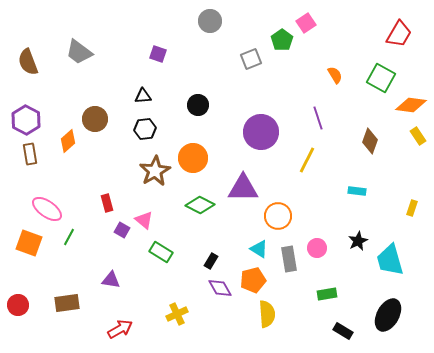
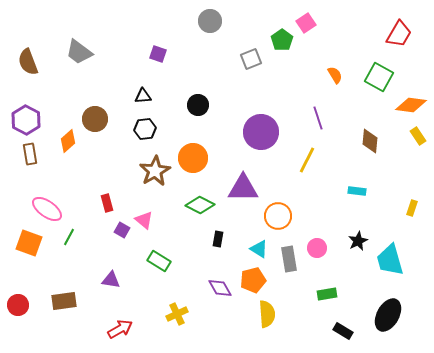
green square at (381, 78): moved 2 px left, 1 px up
brown diamond at (370, 141): rotated 15 degrees counterclockwise
green rectangle at (161, 252): moved 2 px left, 9 px down
black rectangle at (211, 261): moved 7 px right, 22 px up; rotated 21 degrees counterclockwise
brown rectangle at (67, 303): moved 3 px left, 2 px up
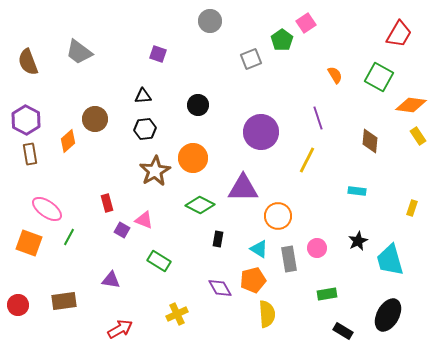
pink triangle at (144, 220): rotated 18 degrees counterclockwise
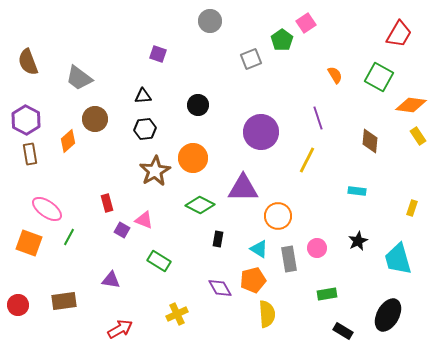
gray trapezoid at (79, 52): moved 26 px down
cyan trapezoid at (390, 260): moved 8 px right, 1 px up
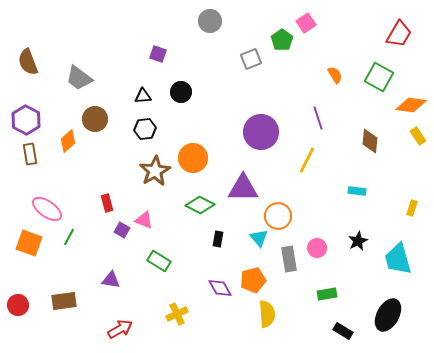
black circle at (198, 105): moved 17 px left, 13 px up
cyan triangle at (259, 249): moved 11 px up; rotated 18 degrees clockwise
